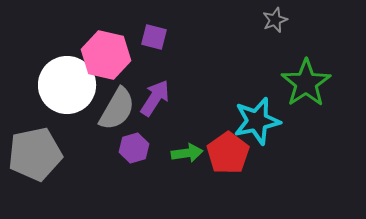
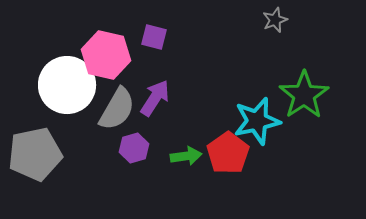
green star: moved 2 px left, 12 px down
green arrow: moved 1 px left, 3 px down
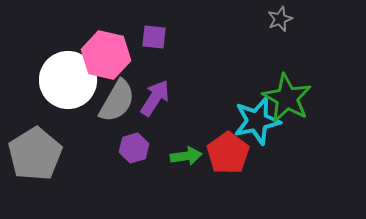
gray star: moved 5 px right, 1 px up
purple square: rotated 8 degrees counterclockwise
white circle: moved 1 px right, 5 px up
green star: moved 17 px left, 3 px down; rotated 9 degrees counterclockwise
gray semicircle: moved 8 px up
gray pentagon: rotated 20 degrees counterclockwise
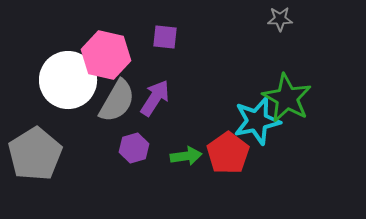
gray star: rotated 20 degrees clockwise
purple square: moved 11 px right
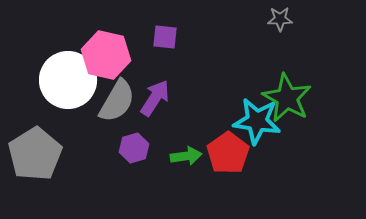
cyan star: rotated 21 degrees clockwise
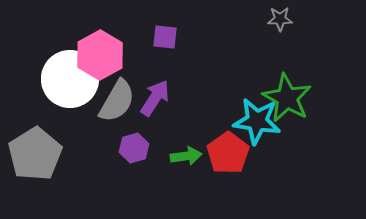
pink hexagon: moved 6 px left; rotated 18 degrees clockwise
white circle: moved 2 px right, 1 px up
